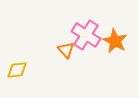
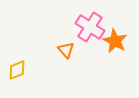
pink cross: moved 4 px right, 8 px up
yellow diamond: rotated 15 degrees counterclockwise
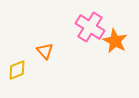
orange triangle: moved 21 px left, 1 px down
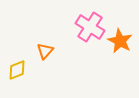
orange star: moved 5 px right
orange triangle: rotated 24 degrees clockwise
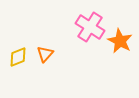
orange triangle: moved 3 px down
yellow diamond: moved 1 px right, 13 px up
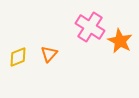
orange triangle: moved 4 px right
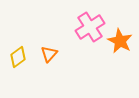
pink cross: rotated 24 degrees clockwise
yellow diamond: rotated 15 degrees counterclockwise
